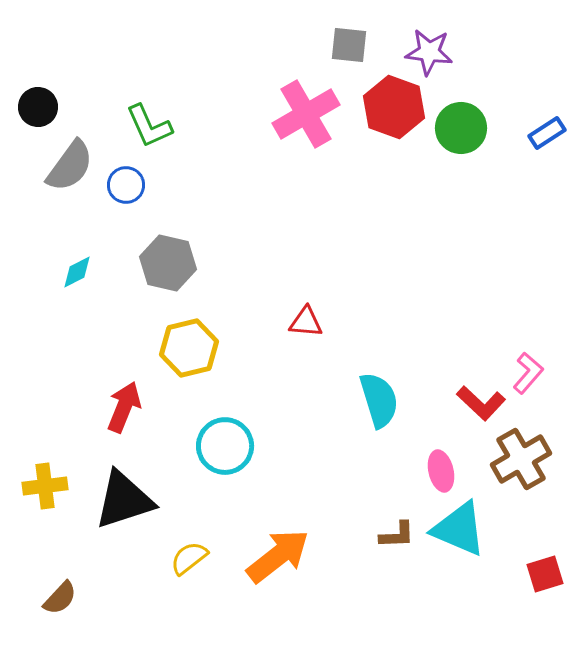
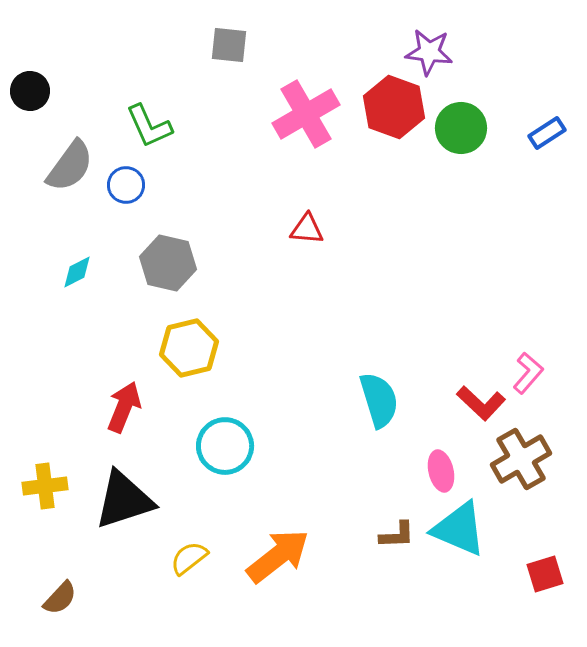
gray square: moved 120 px left
black circle: moved 8 px left, 16 px up
red triangle: moved 1 px right, 93 px up
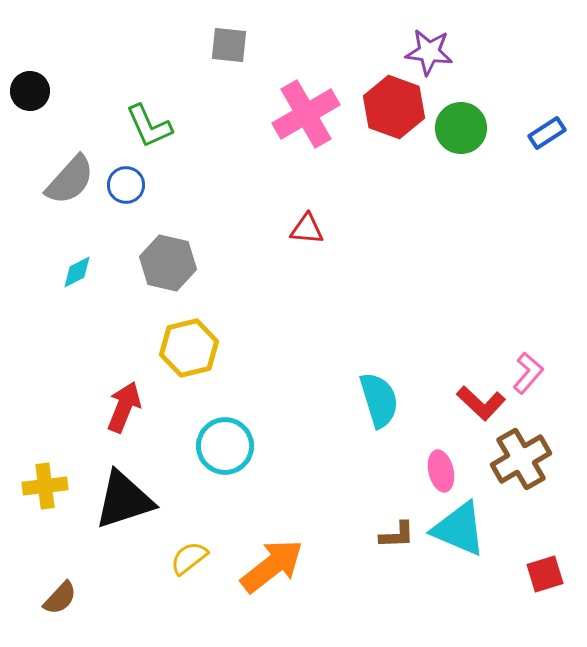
gray semicircle: moved 14 px down; rotated 6 degrees clockwise
orange arrow: moved 6 px left, 10 px down
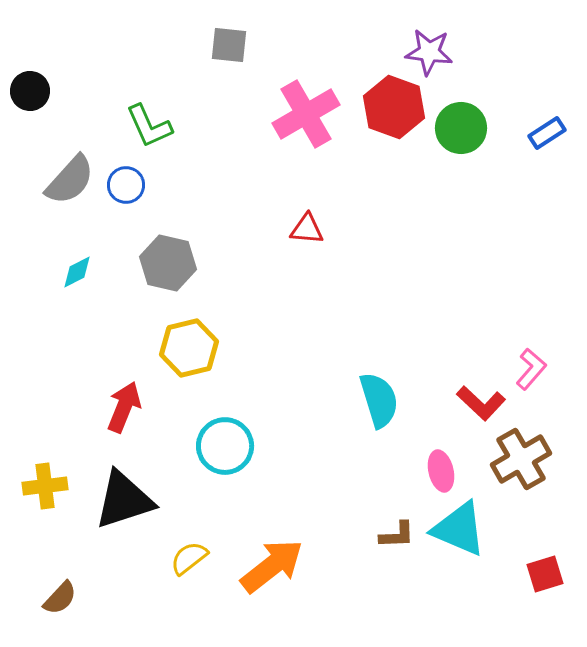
pink L-shape: moved 3 px right, 4 px up
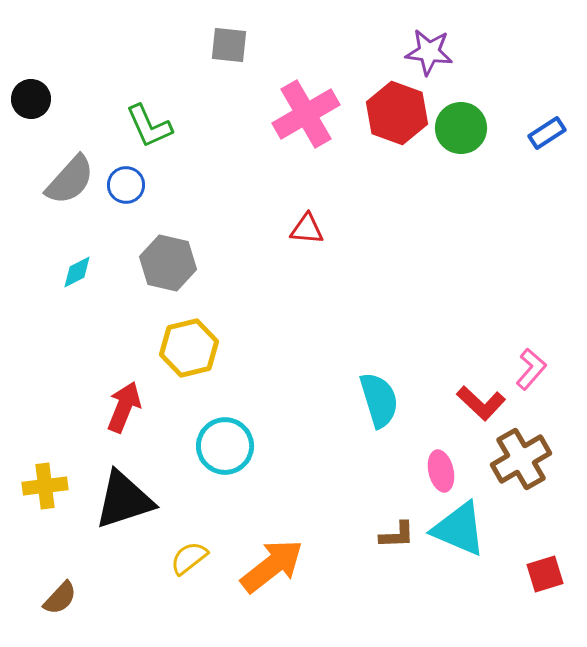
black circle: moved 1 px right, 8 px down
red hexagon: moved 3 px right, 6 px down
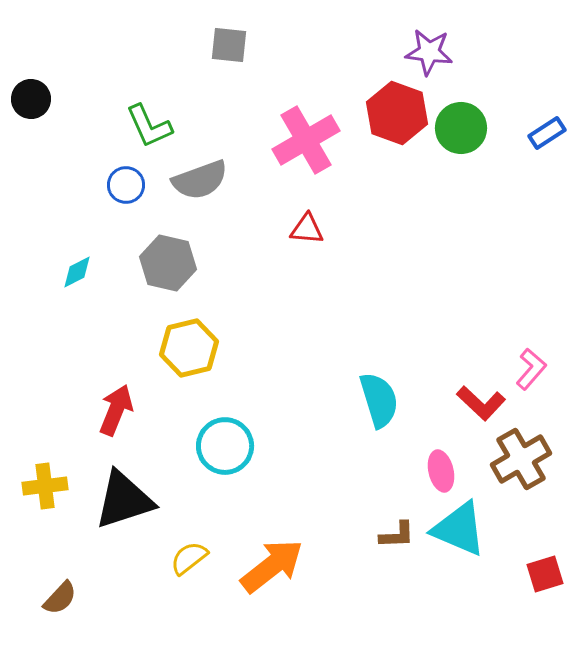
pink cross: moved 26 px down
gray semicircle: moved 130 px right; rotated 28 degrees clockwise
red arrow: moved 8 px left, 3 px down
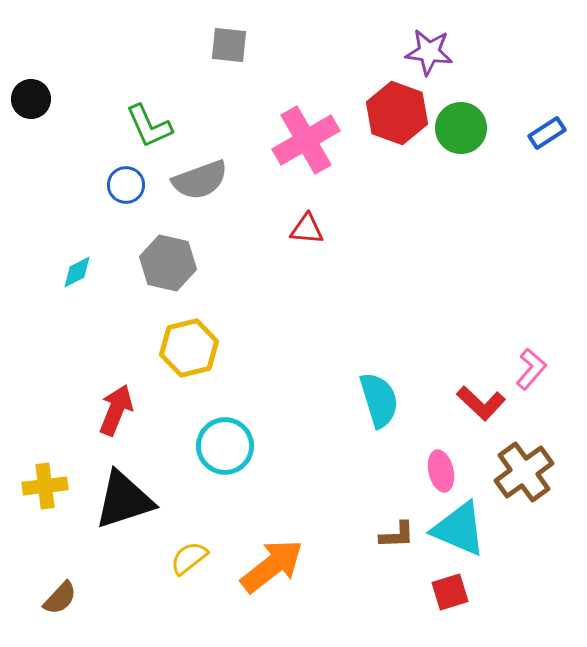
brown cross: moved 3 px right, 13 px down; rotated 6 degrees counterclockwise
red square: moved 95 px left, 18 px down
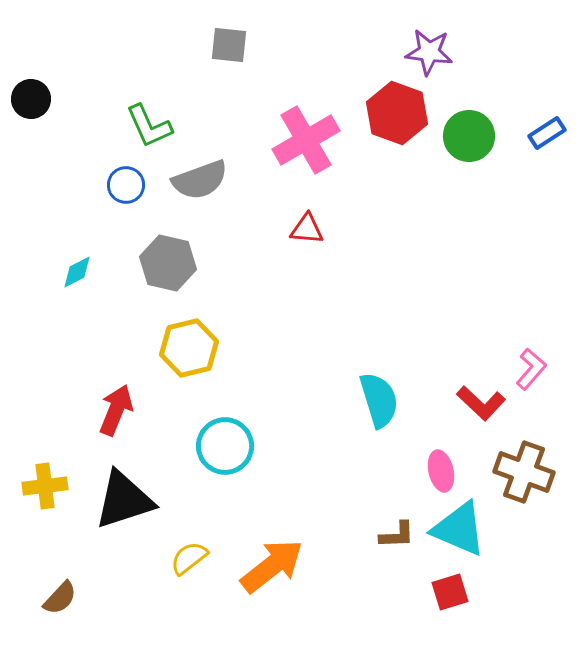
green circle: moved 8 px right, 8 px down
brown cross: rotated 34 degrees counterclockwise
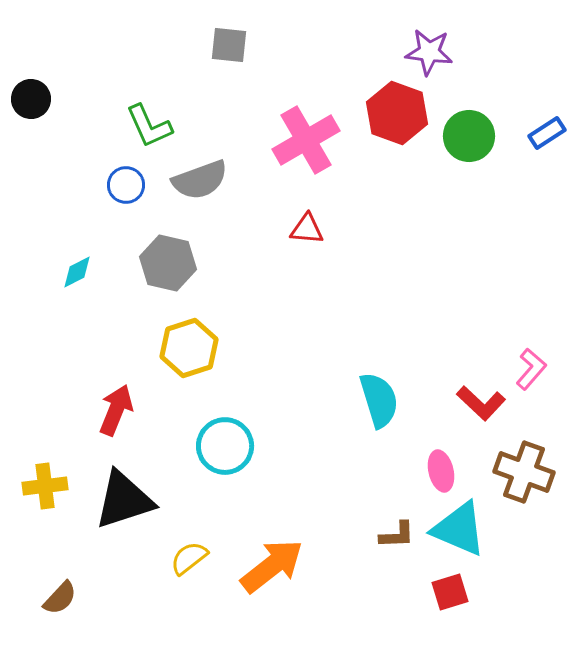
yellow hexagon: rotated 4 degrees counterclockwise
